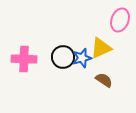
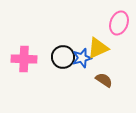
pink ellipse: moved 1 px left, 3 px down
yellow triangle: moved 3 px left
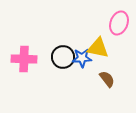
yellow triangle: rotated 35 degrees clockwise
blue star: rotated 12 degrees clockwise
brown semicircle: moved 3 px right, 1 px up; rotated 18 degrees clockwise
